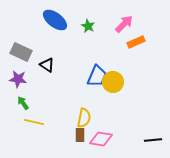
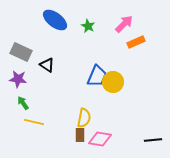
pink diamond: moved 1 px left
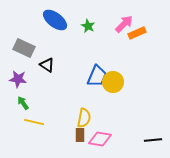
orange rectangle: moved 1 px right, 9 px up
gray rectangle: moved 3 px right, 4 px up
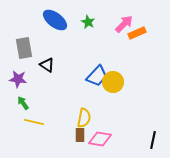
green star: moved 4 px up
gray rectangle: rotated 55 degrees clockwise
blue trapezoid: rotated 20 degrees clockwise
black line: rotated 72 degrees counterclockwise
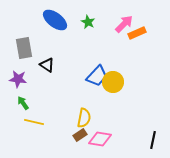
brown rectangle: rotated 56 degrees clockwise
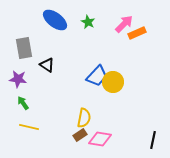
yellow line: moved 5 px left, 5 px down
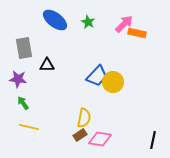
orange rectangle: rotated 36 degrees clockwise
black triangle: rotated 35 degrees counterclockwise
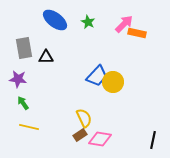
black triangle: moved 1 px left, 8 px up
yellow semicircle: rotated 36 degrees counterclockwise
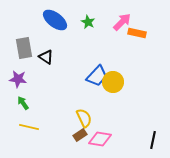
pink arrow: moved 2 px left, 2 px up
black triangle: rotated 35 degrees clockwise
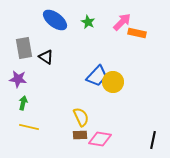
green arrow: rotated 48 degrees clockwise
yellow semicircle: moved 3 px left, 1 px up
brown rectangle: rotated 32 degrees clockwise
